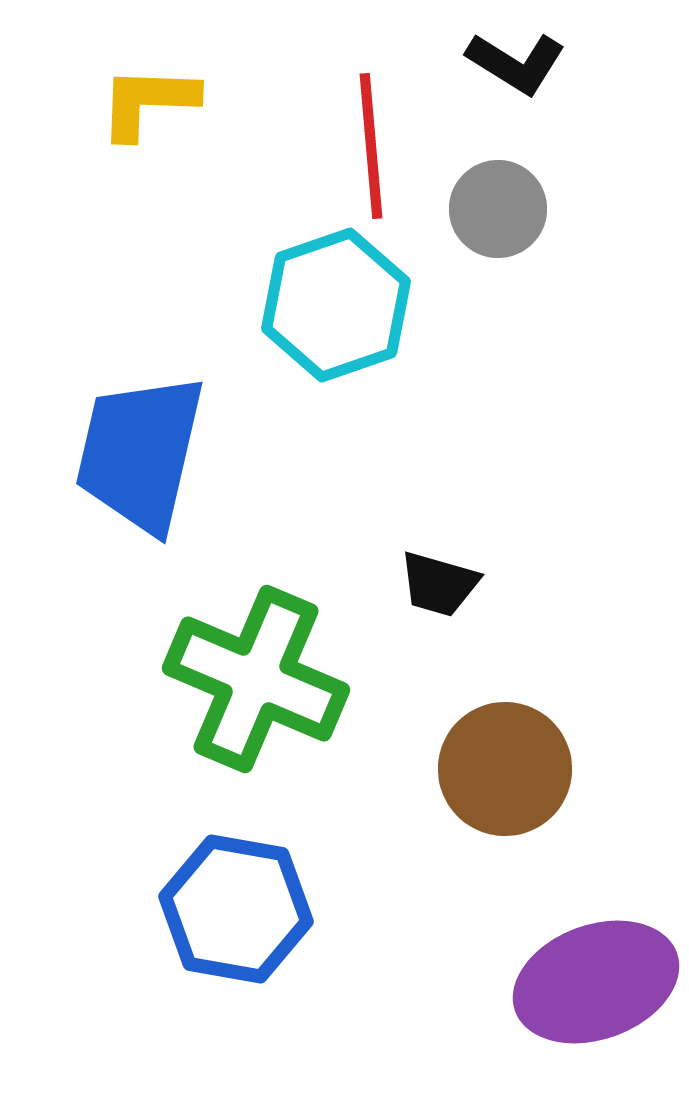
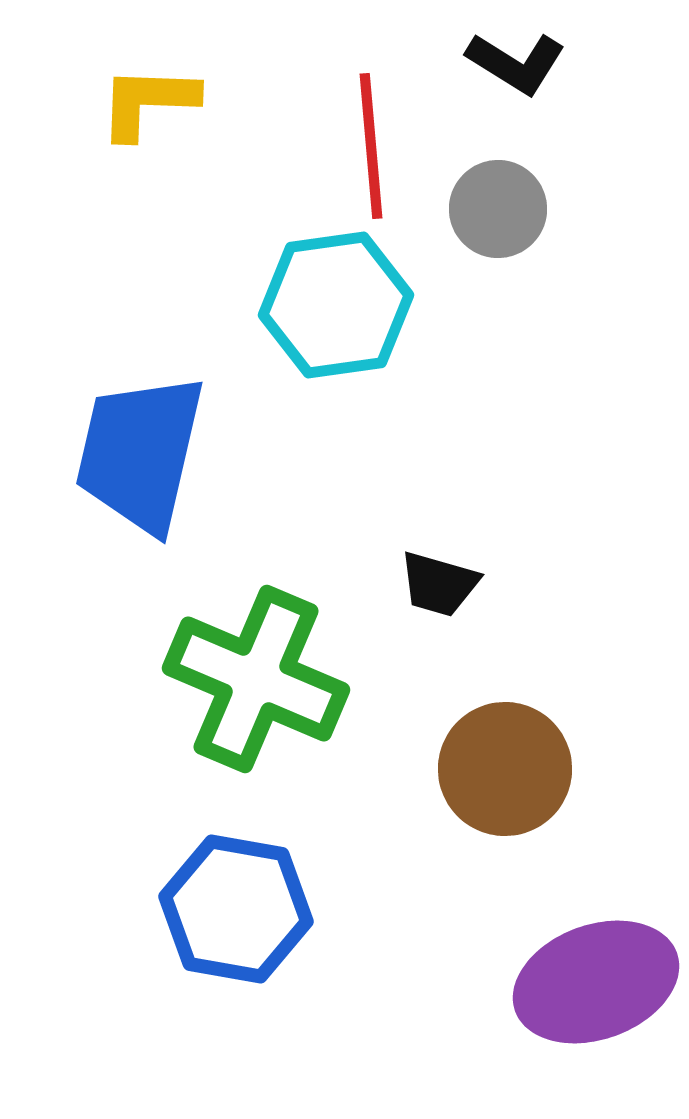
cyan hexagon: rotated 11 degrees clockwise
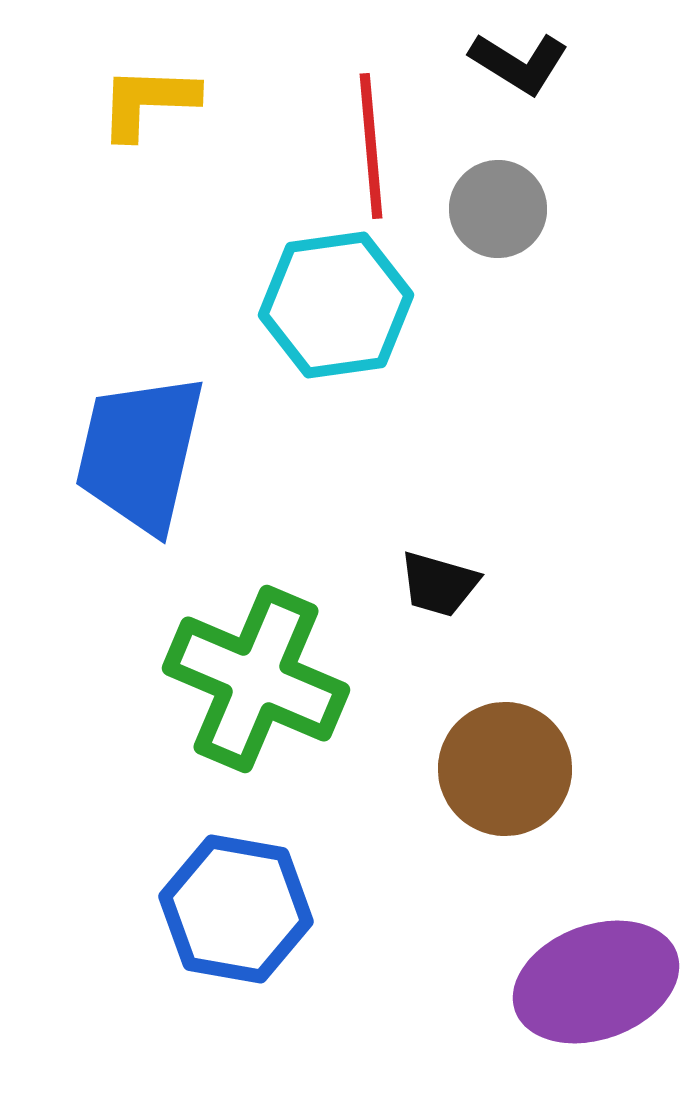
black L-shape: moved 3 px right
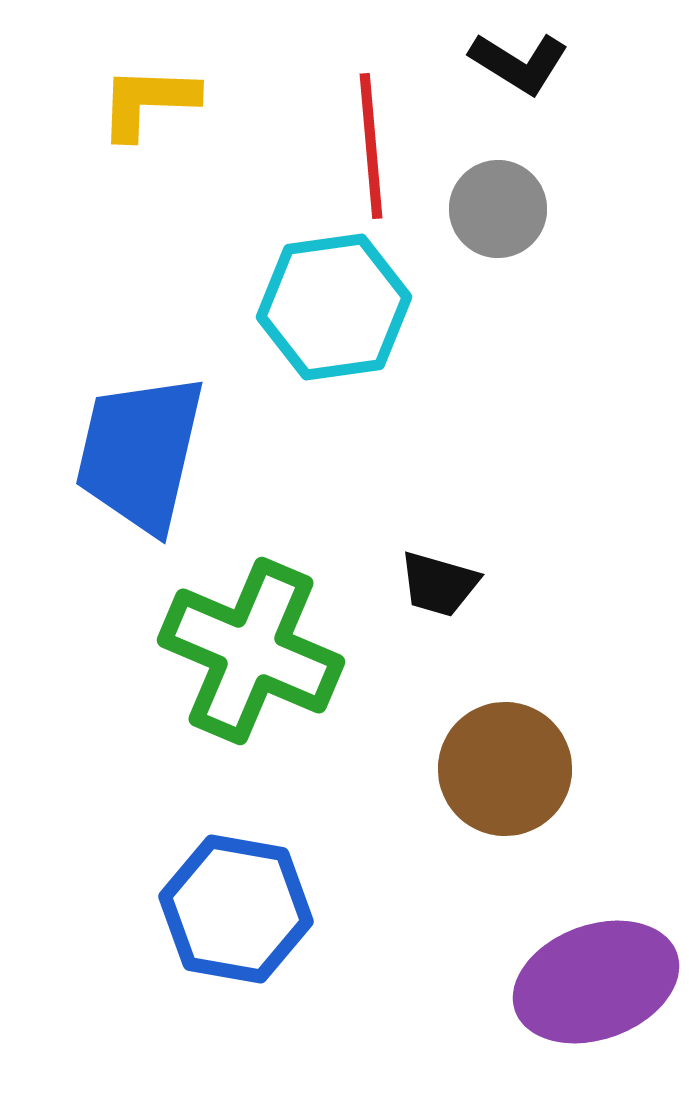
cyan hexagon: moved 2 px left, 2 px down
green cross: moved 5 px left, 28 px up
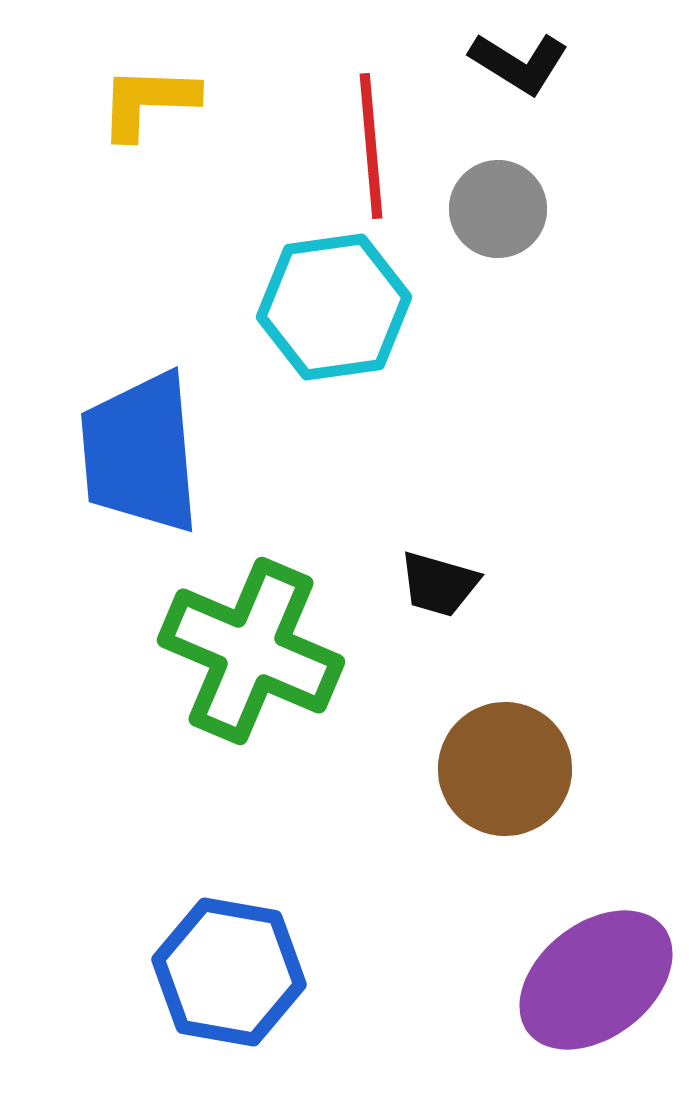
blue trapezoid: rotated 18 degrees counterclockwise
blue hexagon: moved 7 px left, 63 px down
purple ellipse: moved 2 px up; rotated 18 degrees counterclockwise
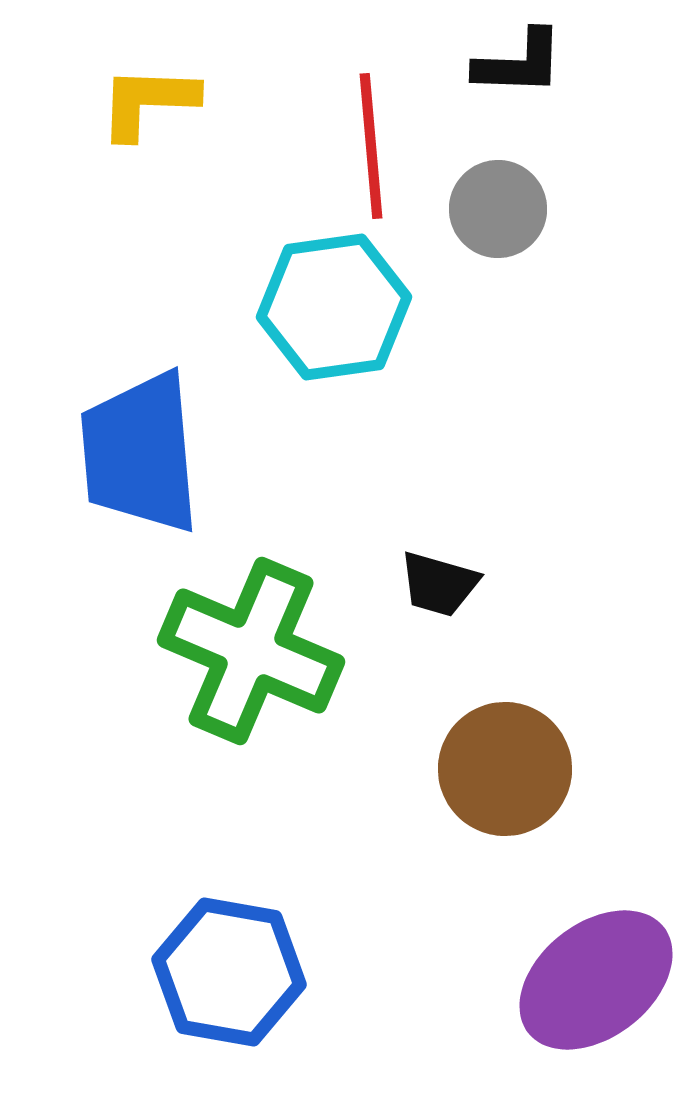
black L-shape: rotated 30 degrees counterclockwise
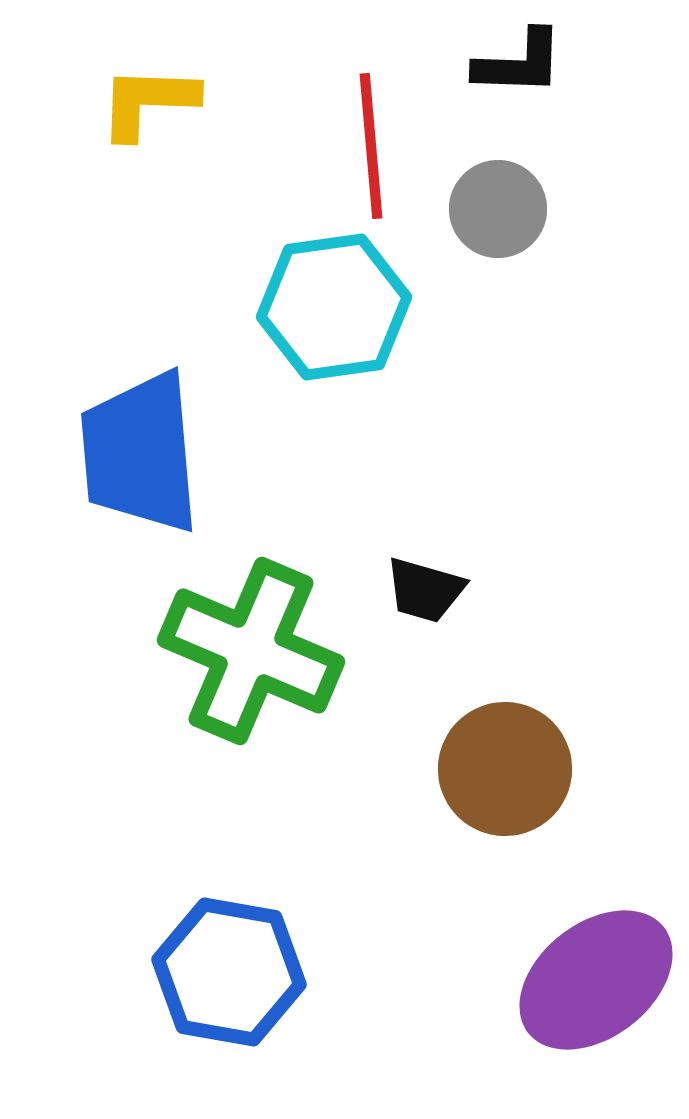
black trapezoid: moved 14 px left, 6 px down
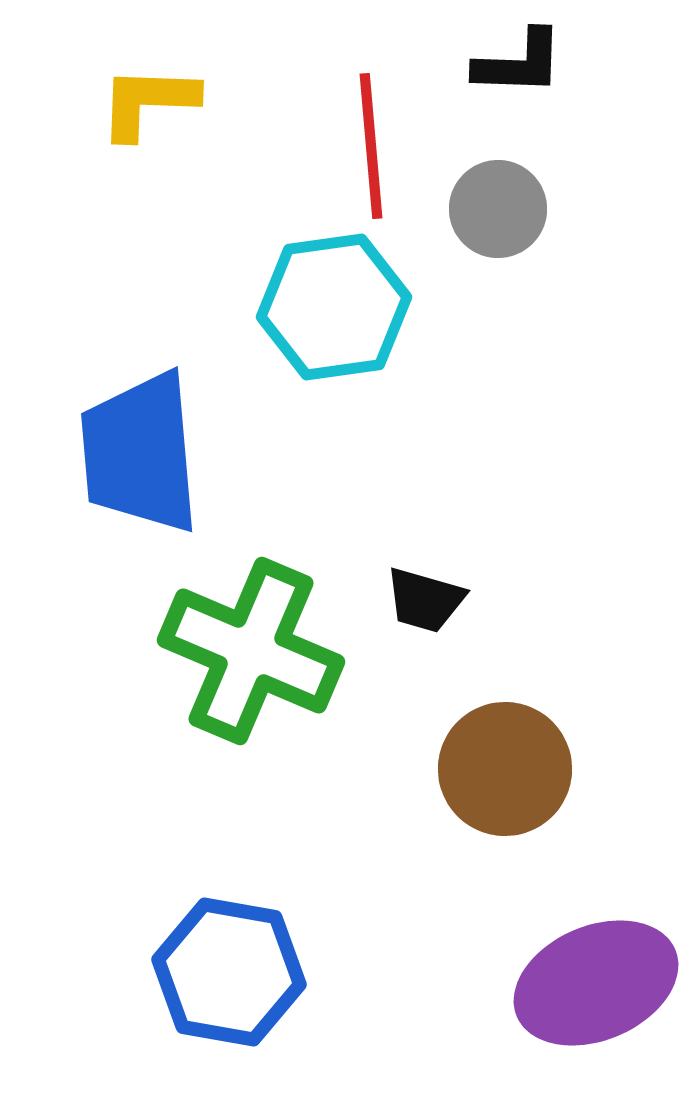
black trapezoid: moved 10 px down
purple ellipse: moved 3 px down; rotated 15 degrees clockwise
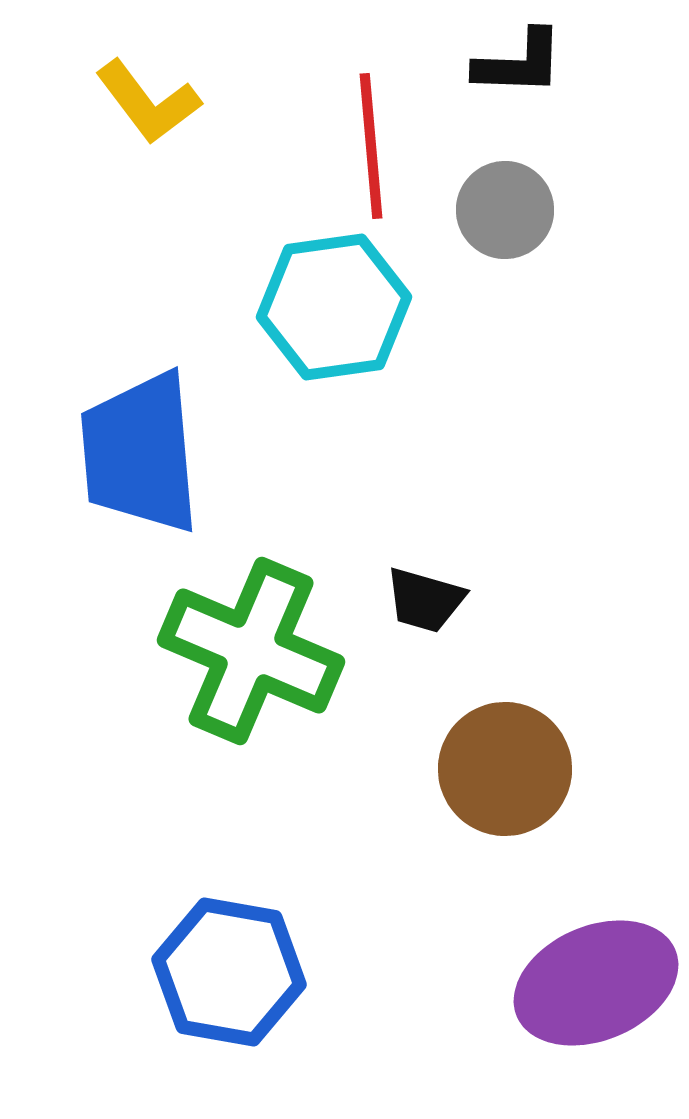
yellow L-shape: rotated 129 degrees counterclockwise
gray circle: moved 7 px right, 1 px down
